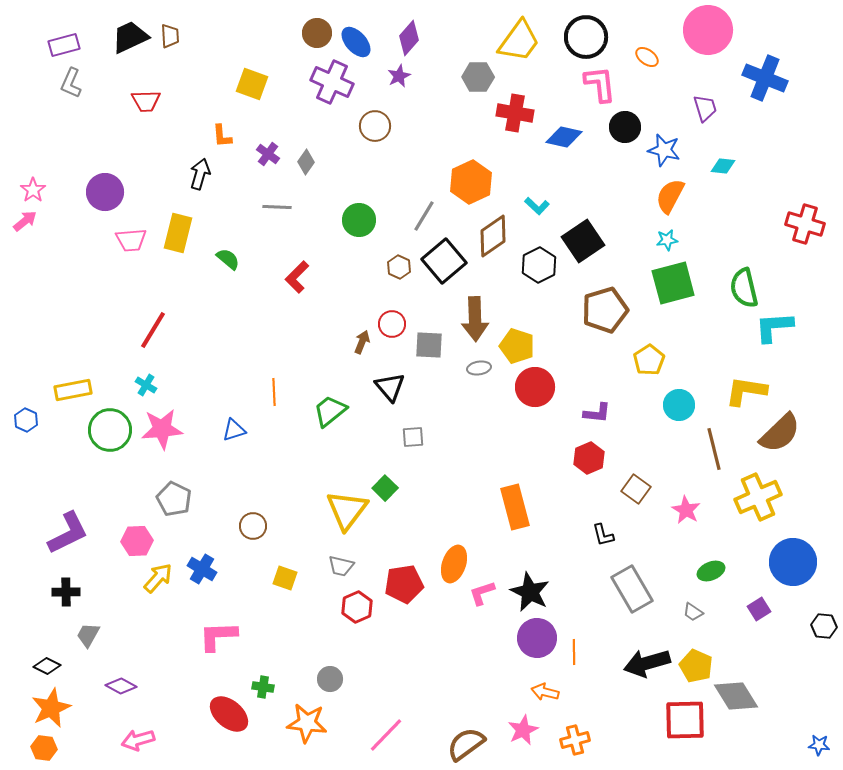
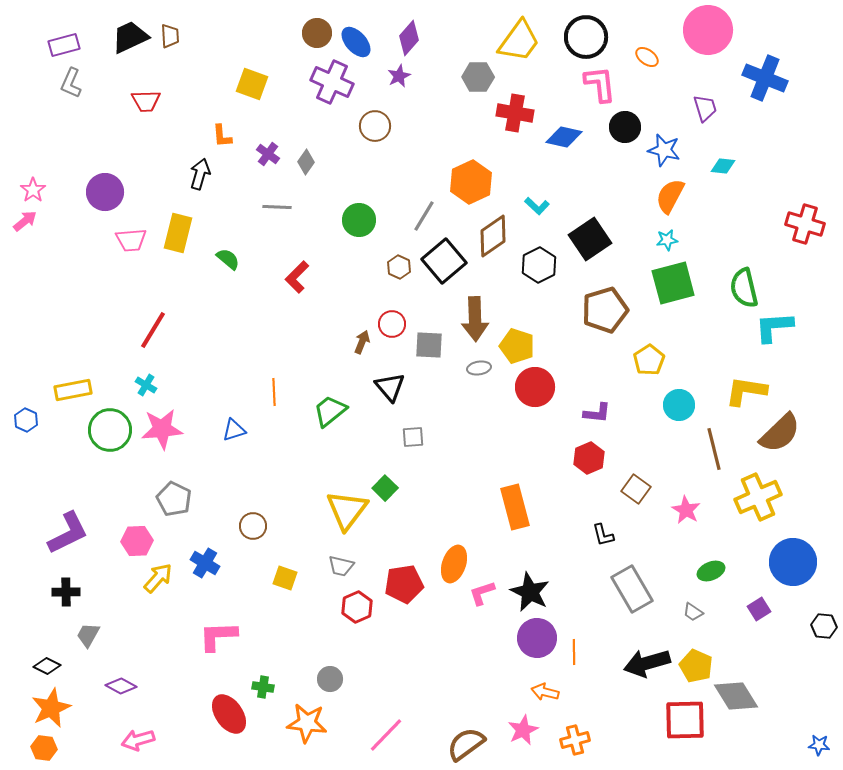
black square at (583, 241): moved 7 px right, 2 px up
blue cross at (202, 569): moved 3 px right, 6 px up
red ellipse at (229, 714): rotated 15 degrees clockwise
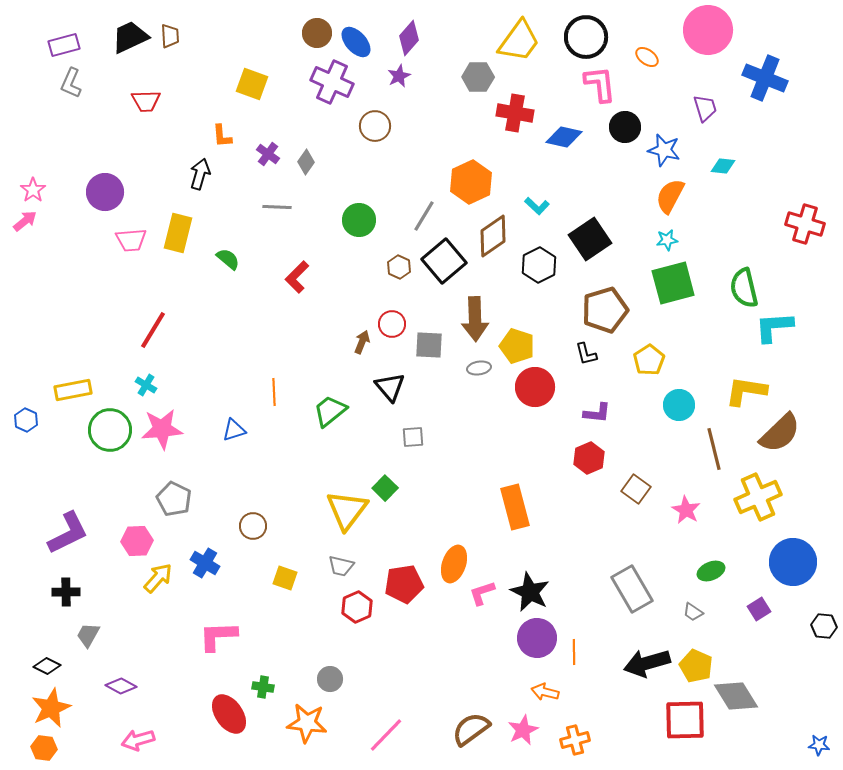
black L-shape at (603, 535): moved 17 px left, 181 px up
brown semicircle at (466, 744): moved 5 px right, 15 px up
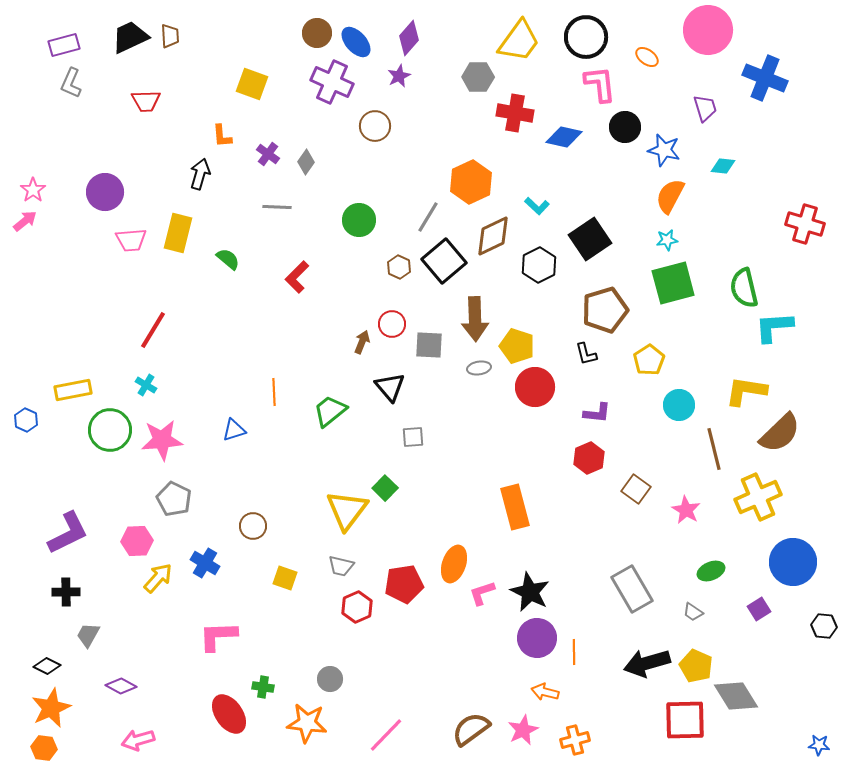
gray line at (424, 216): moved 4 px right, 1 px down
brown diamond at (493, 236): rotated 9 degrees clockwise
pink star at (162, 429): moved 11 px down
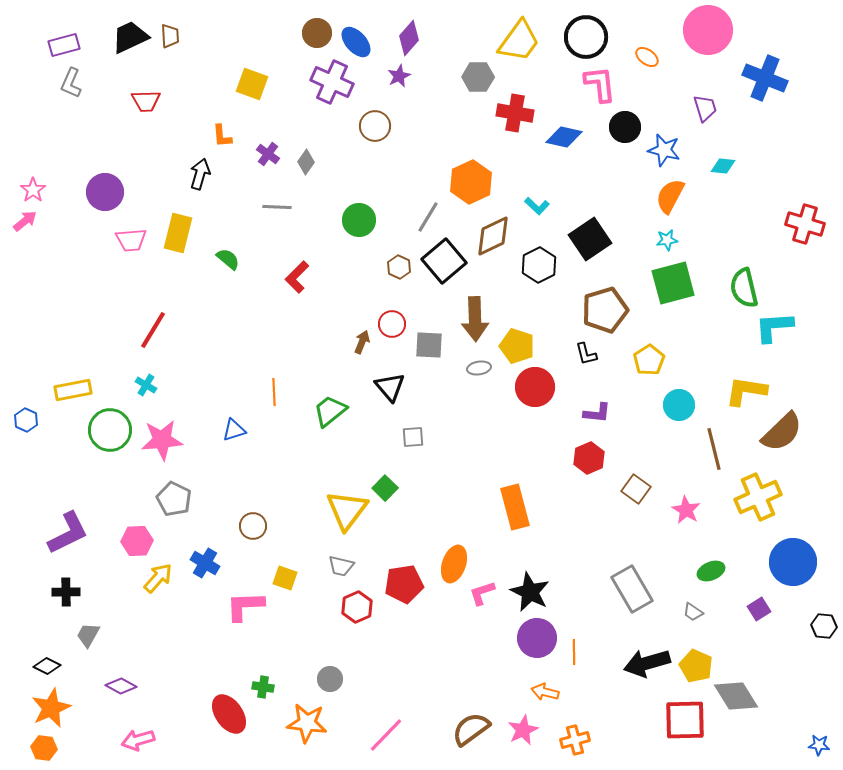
brown semicircle at (780, 433): moved 2 px right, 1 px up
pink L-shape at (218, 636): moved 27 px right, 30 px up
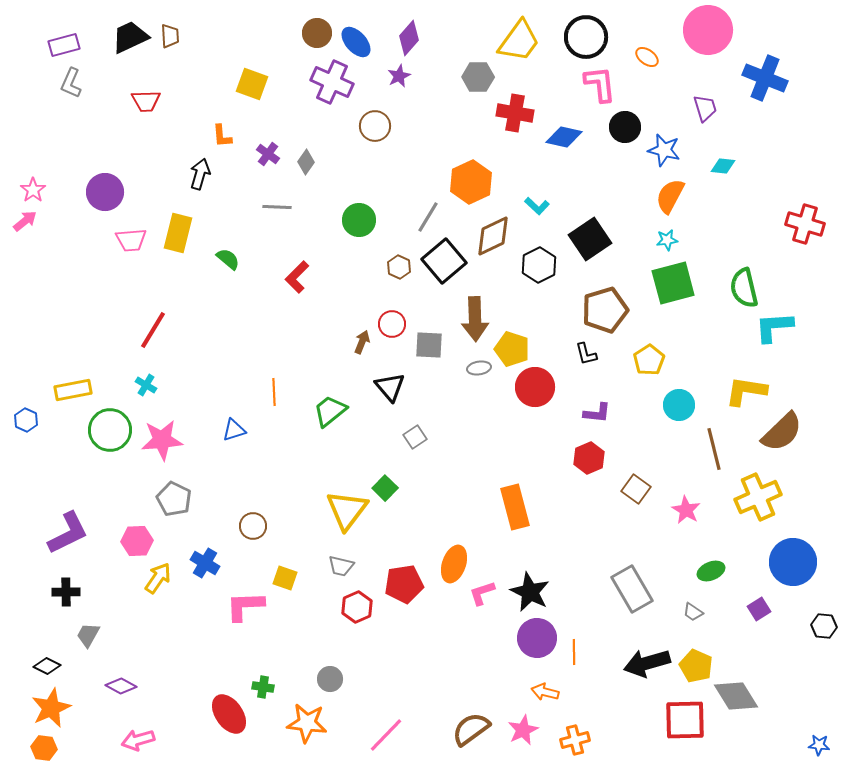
yellow pentagon at (517, 346): moved 5 px left, 3 px down
gray square at (413, 437): moved 2 px right; rotated 30 degrees counterclockwise
yellow arrow at (158, 578): rotated 8 degrees counterclockwise
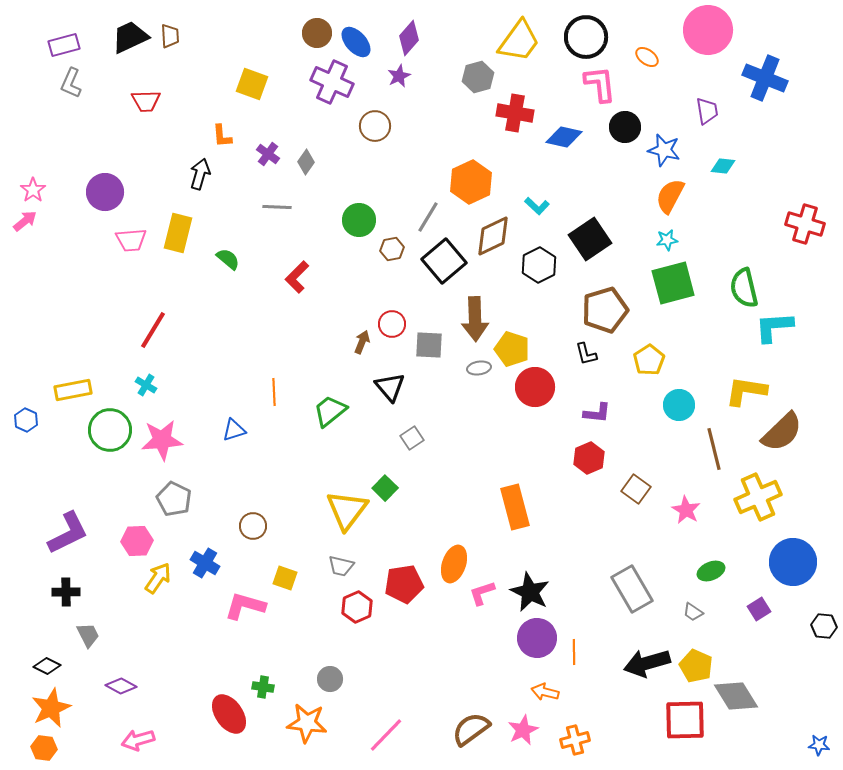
gray hexagon at (478, 77): rotated 16 degrees counterclockwise
purple trapezoid at (705, 108): moved 2 px right, 3 px down; rotated 8 degrees clockwise
brown hexagon at (399, 267): moved 7 px left, 18 px up; rotated 25 degrees clockwise
gray square at (415, 437): moved 3 px left, 1 px down
pink L-shape at (245, 606): rotated 18 degrees clockwise
gray trapezoid at (88, 635): rotated 124 degrees clockwise
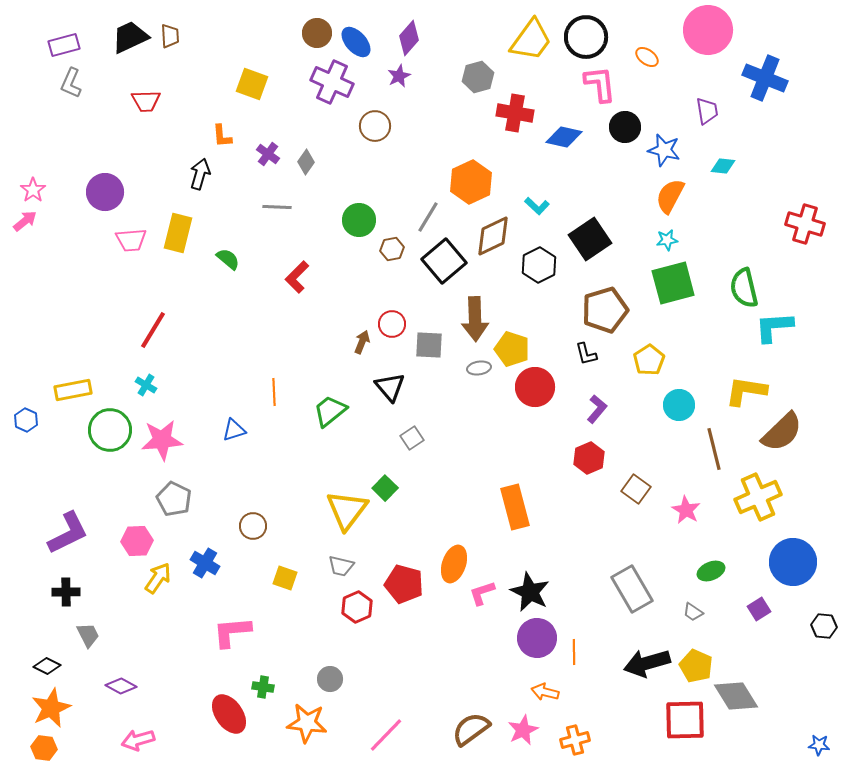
yellow trapezoid at (519, 41): moved 12 px right, 1 px up
purple L-shape at (597, 413): moved 4 px up; rotated 56 degrees counterclockwise
red pentagon at (404, 584): rotated 24 degrees clockwise
pink L-shape at (245, 606): moved 13 px left, 26 px down; rotated 21 degrees counterclockwise
